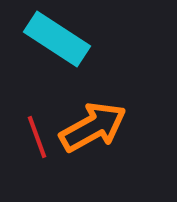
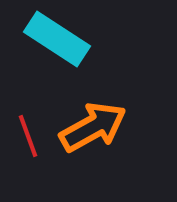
red line: moved 9 px left, 1 px up
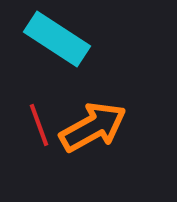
red line: moved 11 px right, 11 px up
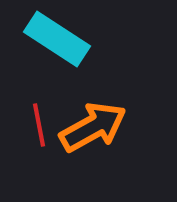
red line: rotated 9 degrees clockwise
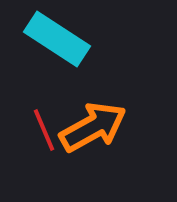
red line: moved 5 px right, 5 px down; rotated 12 degrees counterclockwise
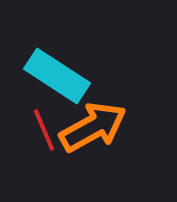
cyan rectangle: moved 37 px down
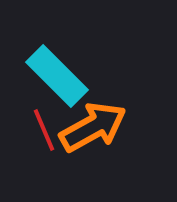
cyan rectangle: rotated 12 degrees clockwise
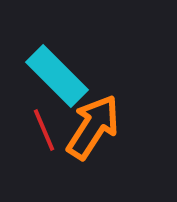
orange arrow: rotated 28 degrees counterclockwise
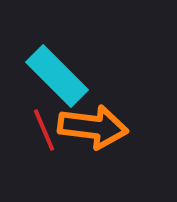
orange arrow: rotated 64 degrees clockwise
